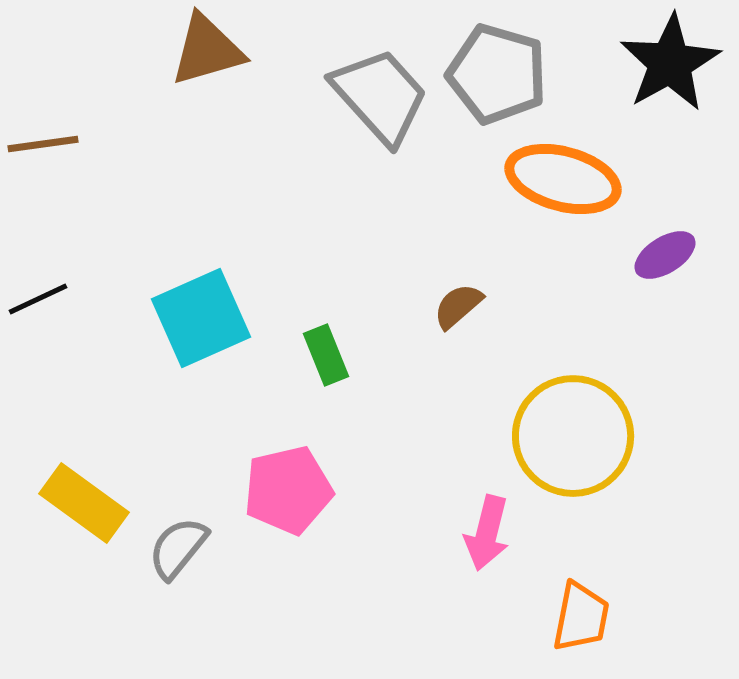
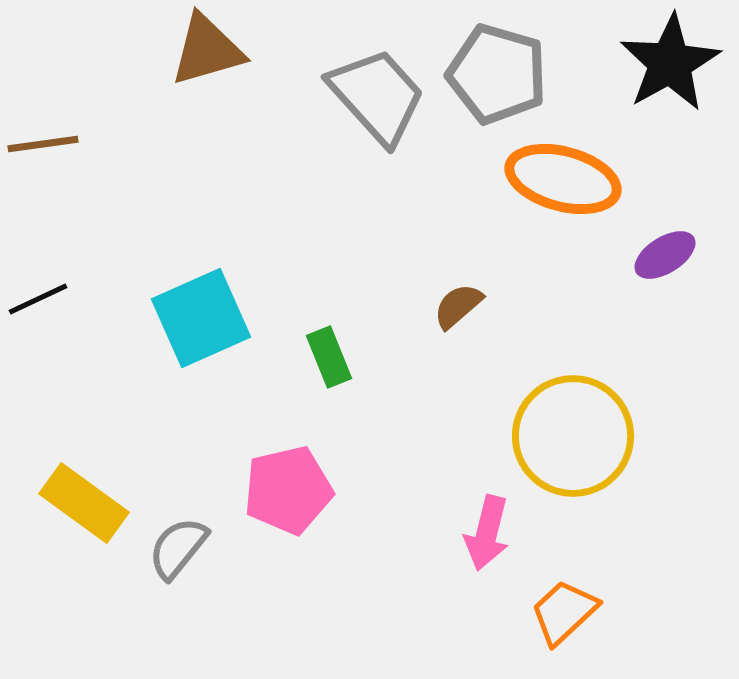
gray trapezoid: moved 3 px left
green rectangle: moved 3 px right, 2 px down
orange trapezoid: moved 17 px left, 5 px up; rotated 144 degrees counterclockwise
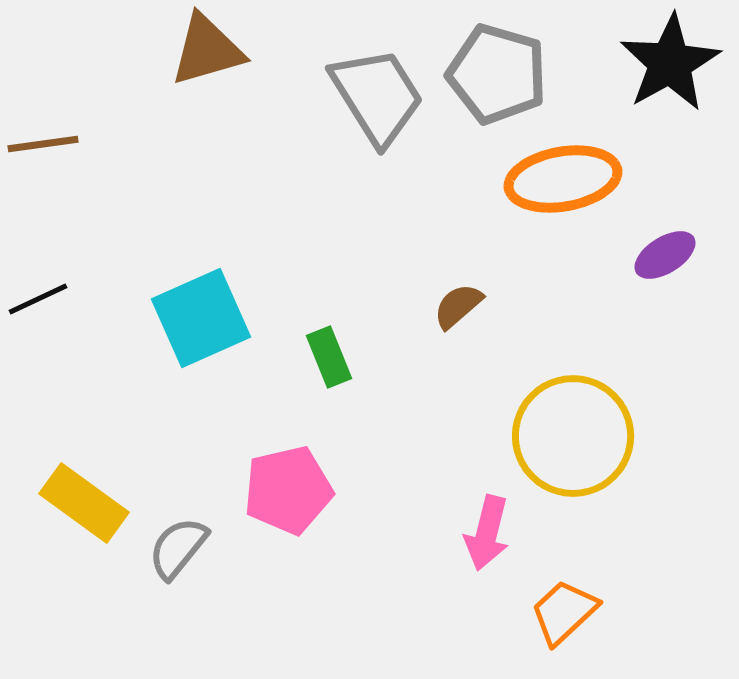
gray trapezoid: rotated 10 degrees clockwise
orange ellipse: rotated 25 degrees counterclockwise
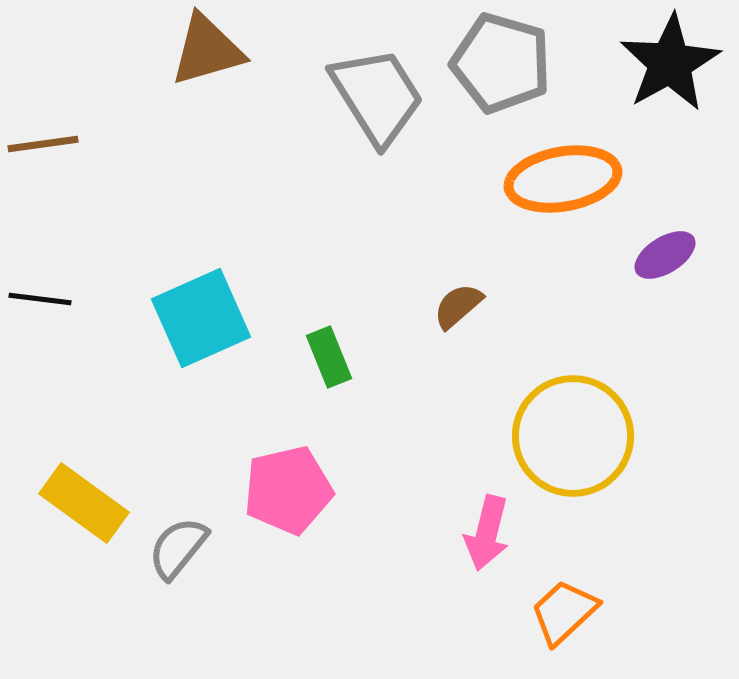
gray pentagon: moved 4 px right, 11 px up
black line: moved 2 px right; rotated 32 degrees clockwise
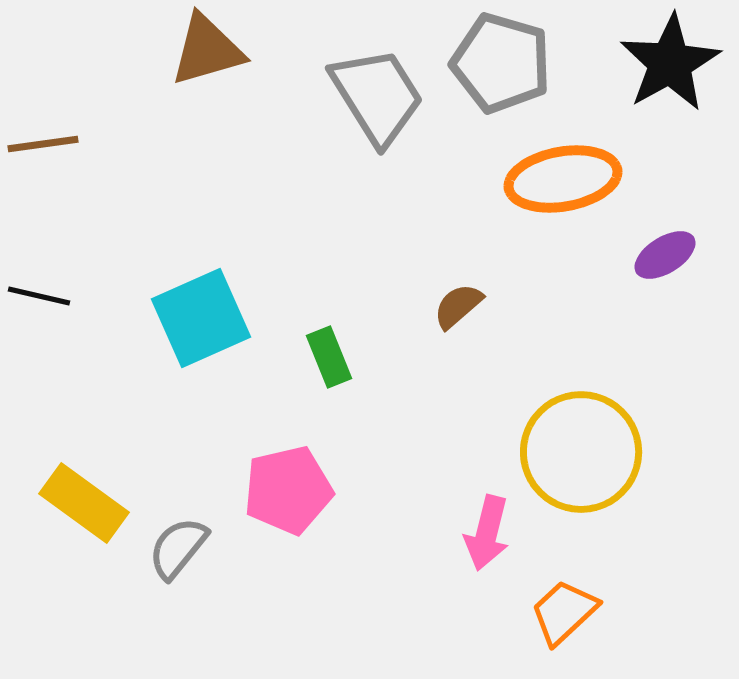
black line: moved 1 px left, 3 px up; rotated 6 degrees clockwise
yellow circle: moved 8 px right, 16 px down
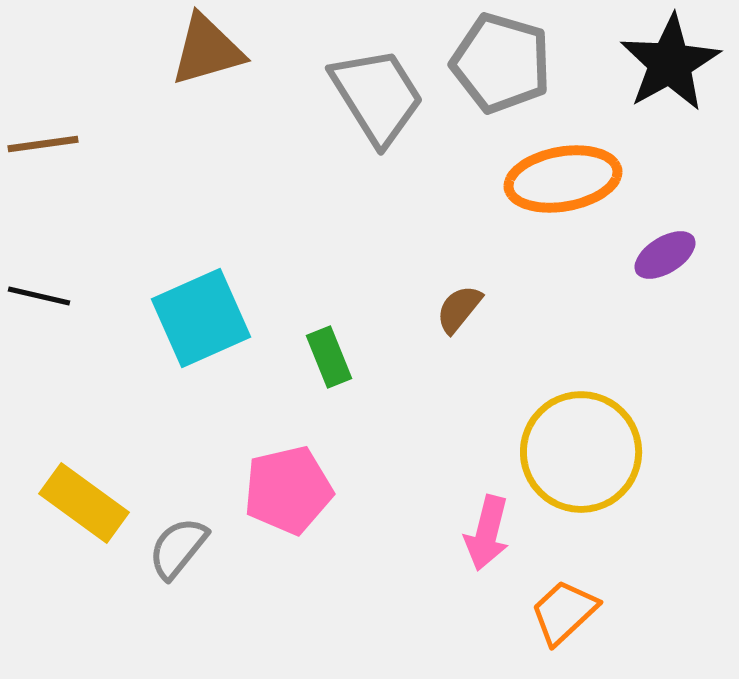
brown semicircle: moved 1 px right, 3 px down; rotated 10 degrees counterclockwise
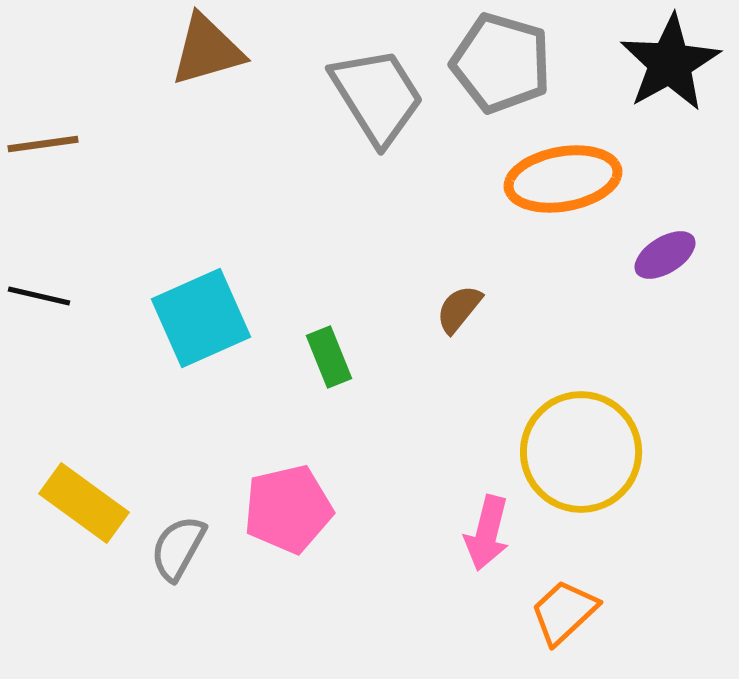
pink pentagon: moved 19 px down
gray semicircle: rotated 10 degrees counterclockwise
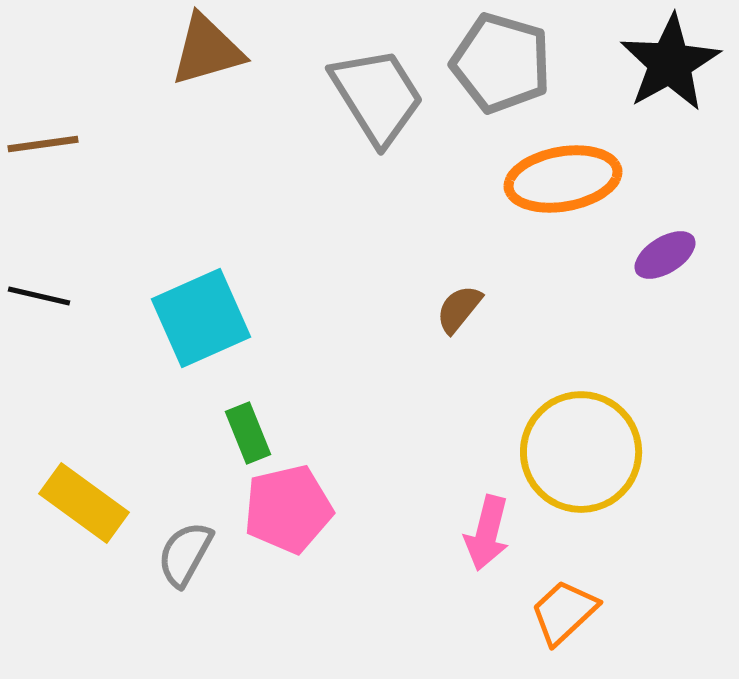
green rectangle: moved 81 px left, 76 px down
gray semicircle: moved 7 px right, 6 px down
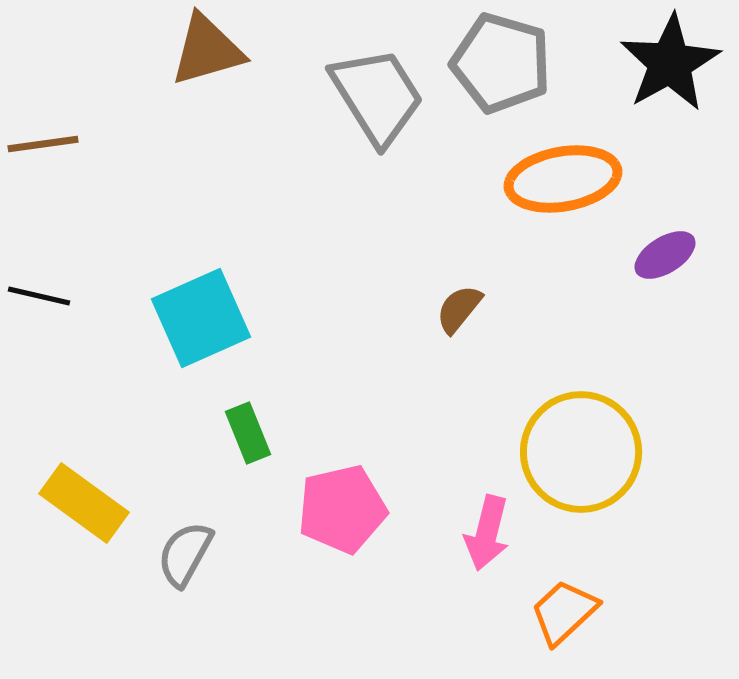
pink pentagon: moved 54 px right
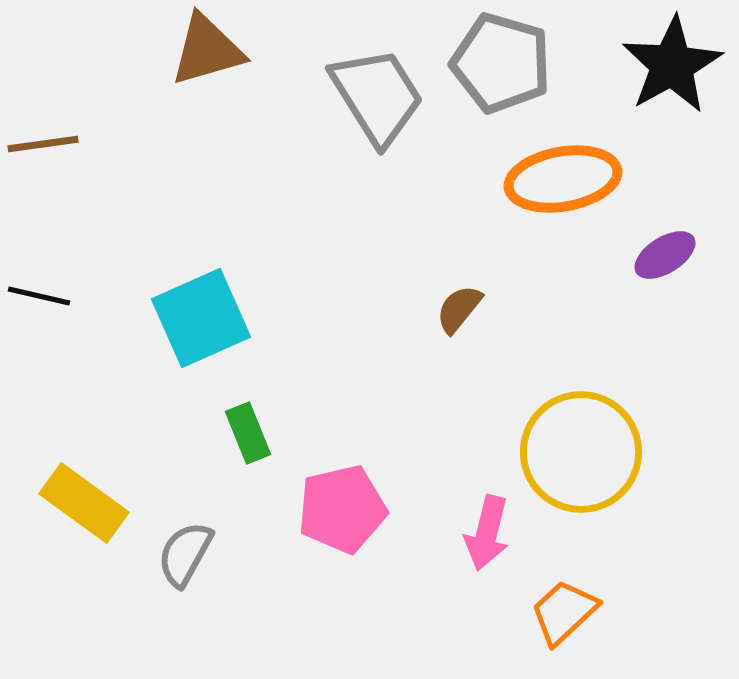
black star: moved 2 px right, 2 px down
